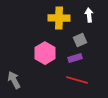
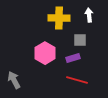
gray square: rotated 24 degrees clockwise
purple rectangle: moved 2 px left
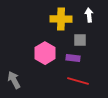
yellow cross: moved 2 px right, 1 px down
purple rectangle: rotated 24 degrees clockwise
red line: moved 1 px right, 1 px down
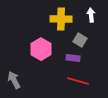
white arrow: moved 2 px right
gray square: rotated 32 degrees clockwise
pink hexagon: moved 4 px left, 4 px up
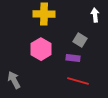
white arrow: moved 4 px right
yellow cross: moved 17 px left, 5 px up
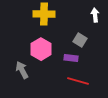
purple rectangle: moved 2 px left
gray arrow: moved 8 px right, 10 px up
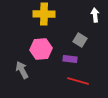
pink hexagon: rotated 25 degrees clockwise
purple rectangle: moved 1 px left, 1 px down
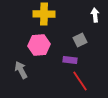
gray square: rotated 32 degrees clockwise
pink hexagon: moved 2 px left, 4 px up
purple rectangle: moved 1 px down
gray arrow: moved 1 px left
red line: moved 2 px right; rotated 40 degrees clockwise
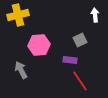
yellow cross: moved 26 px left, 1 px down; rotated 15 degrees counterclockwise
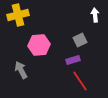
purple rectangle: moved 3 px right; rotated 24 degrees counterclockwise
